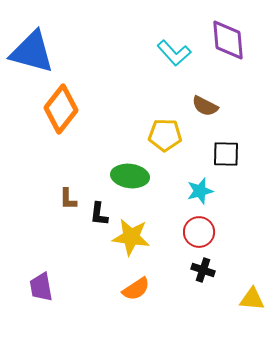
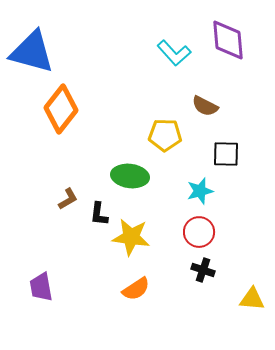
brown L-shape: rotated 120 degrees counterclockwise
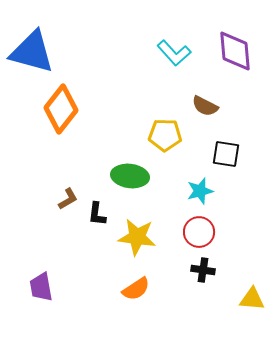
purple diamond: moved 7 px right, 11 px down
black square: rotated 8 degrees clockwise
black L-shape: moved 2 px left
yellow star: moved 6 px right
black cross: rotated 10 degrees counterclockwise
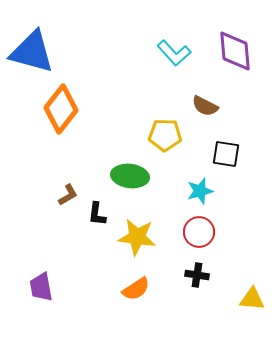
brown L-shape: moved 4 px up
black cross: moved 6 px left, 5 px down
